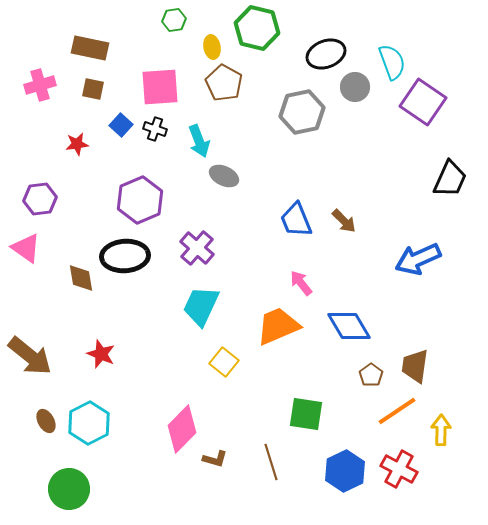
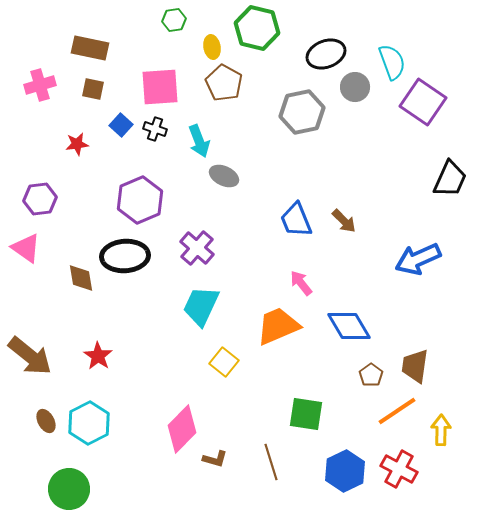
red star at (101, 354): moved 3 px left, 2 px down; rotated 12 degrees clockwise
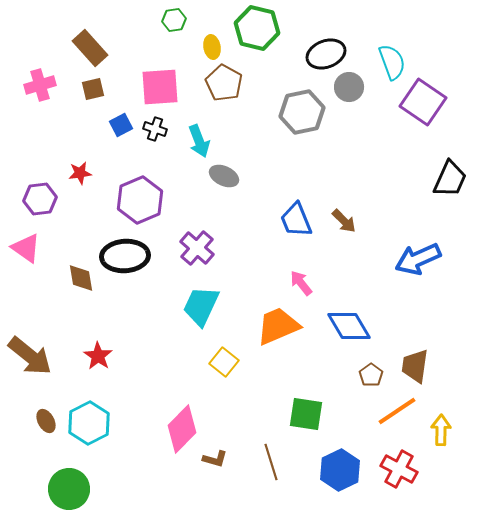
brown rectangle at (90, 48): rotated 36 degrees clockwise
gray circle at (355, 87): moved 6 px left
brown square at (93, 89): rotated 25 degrees counterclockwise
blue square at (121, 125): rotated 20 degrees clockwise
red star at (77, 144): moved 3 px right, 29 px down
blue hexagon at (345, 471): moved 5 px left, 1 px up
